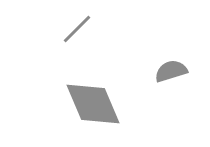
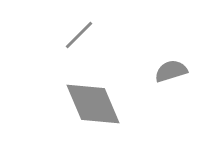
gray line: moved 2 px right, 6 px down
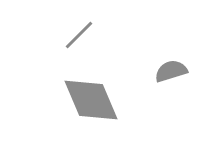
gray diamond: moved 2 px left, 4 px up
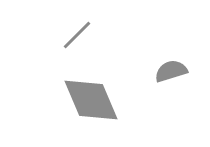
gray line: moved 2 px left
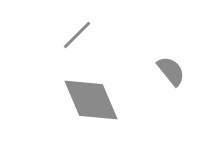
gray semicircle: rotated 68 degrees clockwise
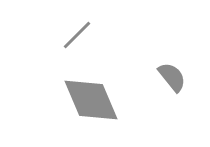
gray semicircle: moved 1 px right, 6 px down
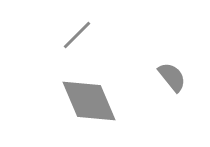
gray diamond: moved 2 px left, 1 px down
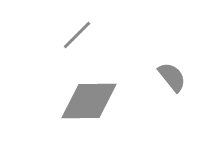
gray diamond: rotated 68 degrees counterclockwise
